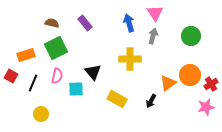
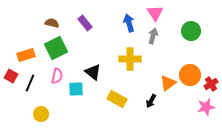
green circle: moved 5 px up
black triangle: rotated 12 degrees counterclockwise
black line: moved 3 px left
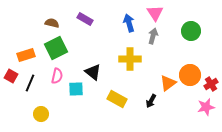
purple rectangle: moved 4 px up; rotated 21 degrees counterclockwise
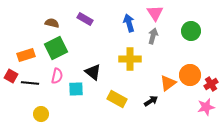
black line: rotated 72 degrees clockwise
black arrow: rotated 152 degrees counterclockwise
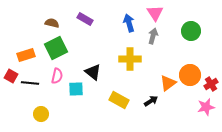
yellow rectangle: moved 2 px right, 1 px down
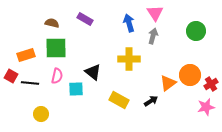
green circle: moved 5 px right
green square: rotated 25 degrees clockwise
yellow cross: moved 1 px left
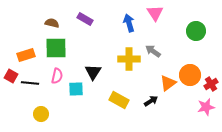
gray arrow: moved 15 px down; rotated 70 degrees counterclockwise
black triangle: rotated 24 degrees clockwise
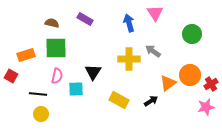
green circle: moved 4 px left, 3 px down
black line: moved 8 px right, 11 px down
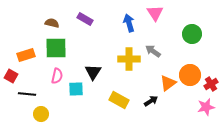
black line: moved 11 px left
